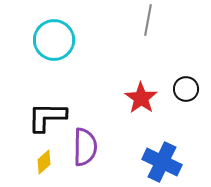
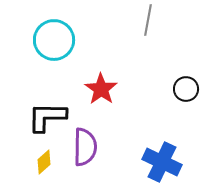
red star: moved 40 px left, 9 px up
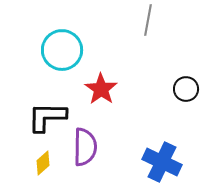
cyan circle: moved 8 px right, 10 px down
yellow diamond: moved 1 px left, 1 px down
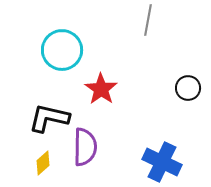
black circle: moved 2 px right, 1 px up
black L-shape: moved 2 px right, 1 px down; rotated 12 degrees clockwise
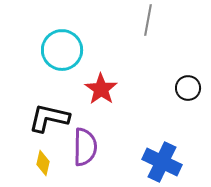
yellow diamond: rotated 35 degrees counterclockwise
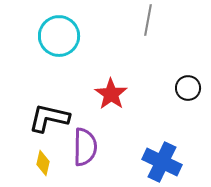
cyan circle: moved 3 px left, 14 px up
red star: moved 10 px right, 5 px down
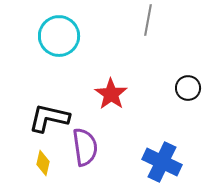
purple semicircle: rotated 9 degrees counterclockwise
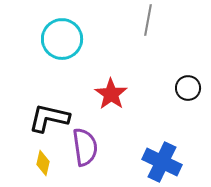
cyan circle: moved 3 px right, 3 px down
